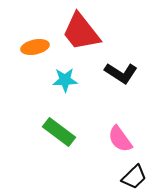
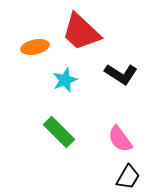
red trapezoid: rotated 9 degrees counterclockwise
black L-shape: moved 1 px down
cyan star: rotated 20 degrees counterclockwise
green rectangle: rotated 8 degrees clockwise
black trapezoid: moved 6 px left; rotated 16 degrees counterclockwise
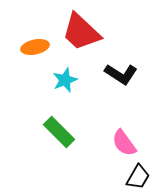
pink semicircle: moved 4 px right, 4 px down
black trapezoid: moved 10 px right
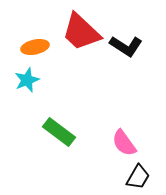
black L-shape: moved 5 px right, 28 px up
cyan star: moved 38 px left
green rectangle: rotated 8 degrees counterclockwise
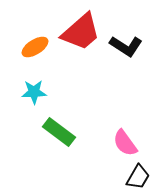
red trapezoid: rotated 84 degrees counterclockwise
orange ellipse: rotated 20 degrees counterclockwise
cyan star: moved 7 px right, 12 px down; rotated 20 degrees clockwise
pink semicircle: moved 1 px right
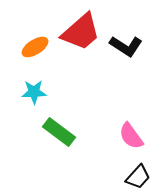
pink semicircle: moved 6 px right, 7 px up
black trapezoid: rotated 12 degrees clockwise
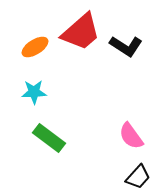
green rectangle: moved 10 px left, 6 px down
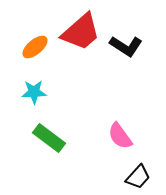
orange ellipse: rotated 8 degrees counterclockwise
pink semicircle: moved 11 px left
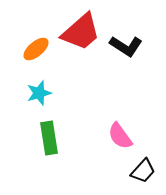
orange ellipse: moved 1 px right, 2 px down
cyan star: moved 5 px right, 1 px down; rotated 15 degrees counterclockwise
green rectangle: rotated 44 degrees clockwise
black trapezoid: moved 5 px right, 6 px up
